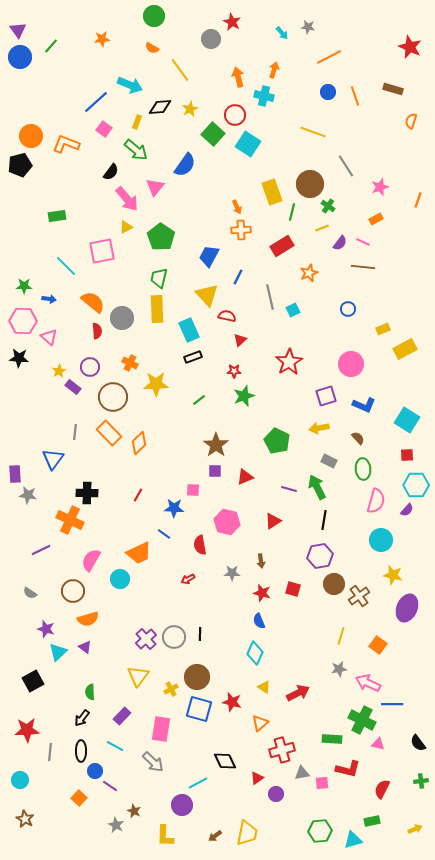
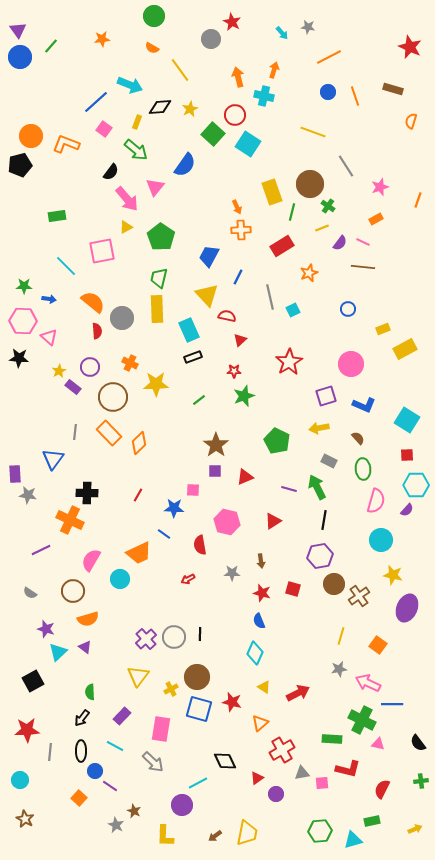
red cross at (282, 750): rotated 15 degrees counterclockwise
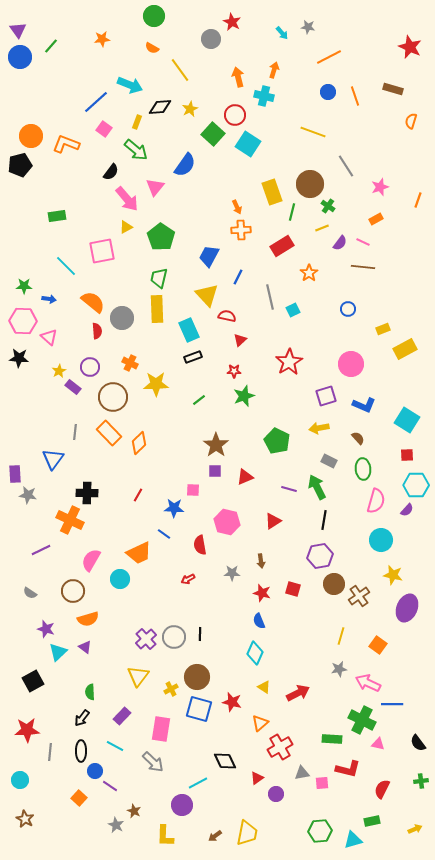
orange star at (309, 273): rotated 12 degrees counterclockwise
red cross at (282, 750): moved 2 px left, 3 px up
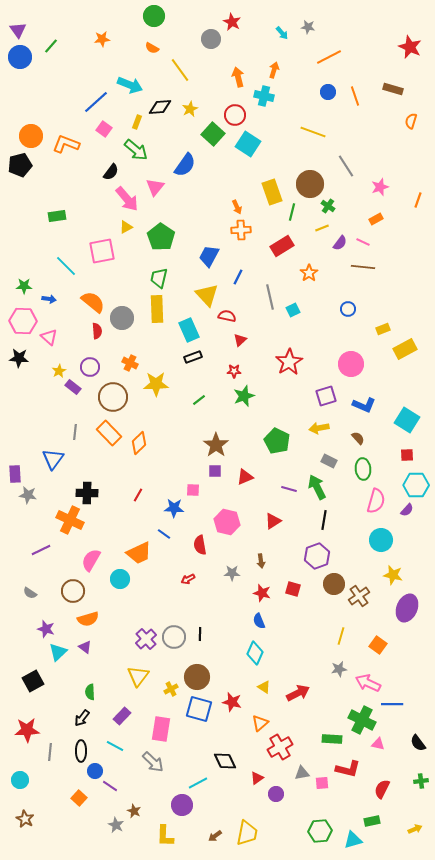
purple hexagon at (320, 556): moved 3 px left; rotated 10 degrees counterclockwise
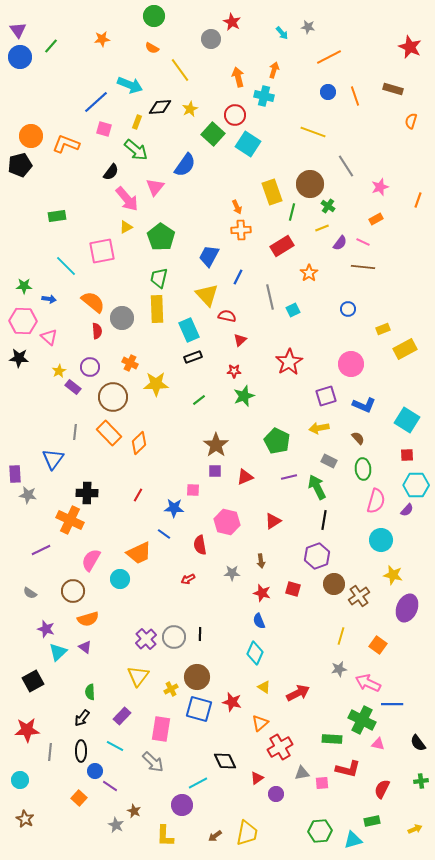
pink square at (104, 129): rotated 21 degrees counterclockwise
purple line at (289, 489): moved 12 px up; rotated 28 degrees counterclockwise
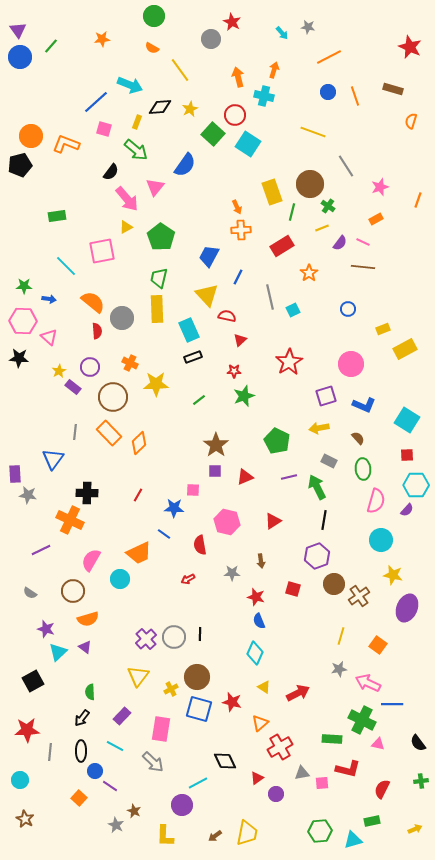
red star at (262, 593): moved 6 px left, 4 px down
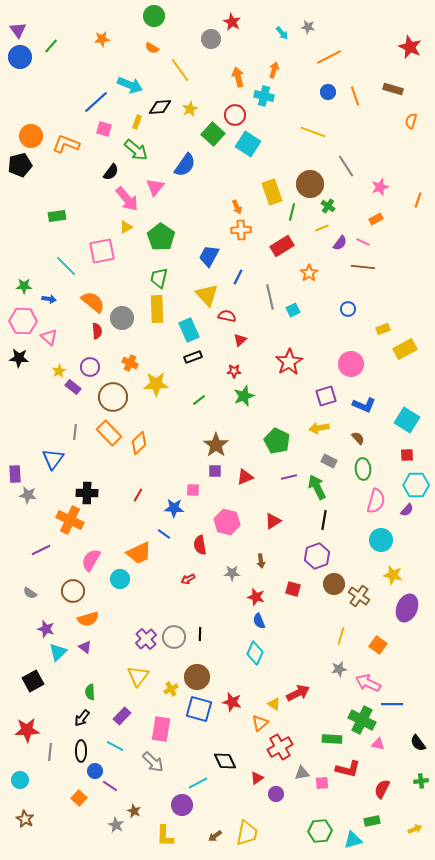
brown cross at (359, 596): rotated 20 degrees counterclockwise
yellow triangle at (264, 687): moved 10 px right, 17 px down
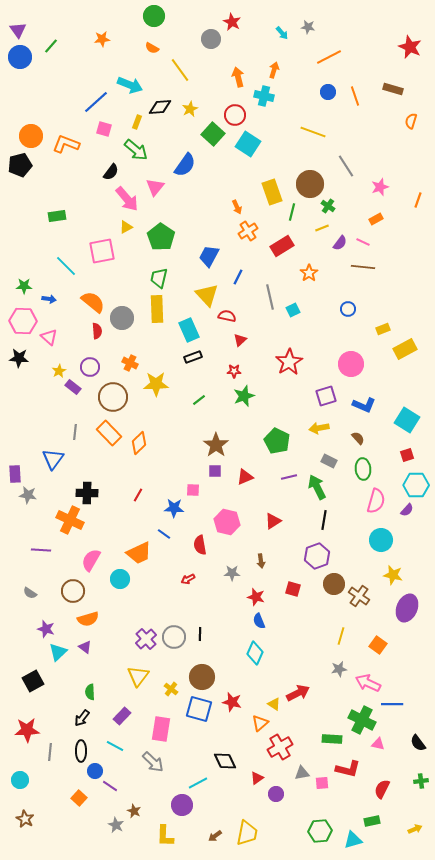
orange cross at (241, 230): moved 7 px right, 1 px down; rotated 30 degrees counterclockwise
red square at (407, 455): rotated 16 degrees counterclockwise
purple line at (41, 550): rotated 30 degrees clockwise
brown circle at (197, 677): moved 5 px right
yellow cross at (171, 689): rotated 24 degrees counterclockwise
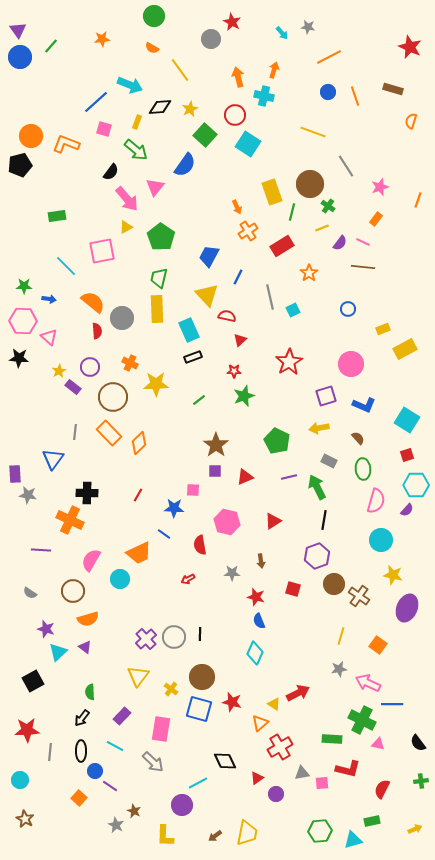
green square at (213, 134): moved 8 px left, 1 px down
orange rectangle at (376, 219): rotated 24 degrees counterclockwise
